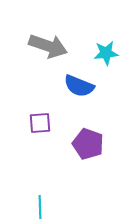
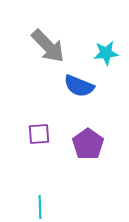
gray arrow: rotated 27 degrees clockwise
purple square: moved 1 px left, 11 px down
purple pentagon: rotated 16 degrees clockwise
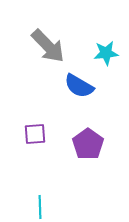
blue semicircle: rotated 8 degrees clockwise
purple square: moved 4 px left
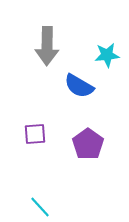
gray arrow: moved 1 px left; rotated 45 degrees clockwise
cyan star: moved 1 px right, 2 px down
cyan line: rotated 40 degrees counterclockwise
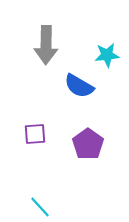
gray arrow: moved 1 px left, 1 px up
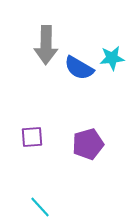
cyan star: moved 5 px right, 3 px down
blue semicircle: moved 18 px up
purple square: moved 3 px left, 3 px down
purple pentagon: rotated 20 degrees clockwise
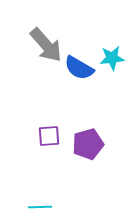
gray arrow: rotated 42 degrees counterclockwise
purple square: moved 17 px right, 1 px up
cyan line: rotated 50 degrees counterclockwise
